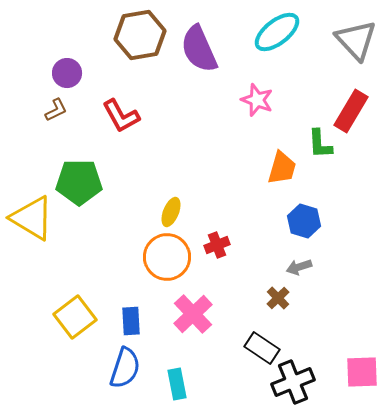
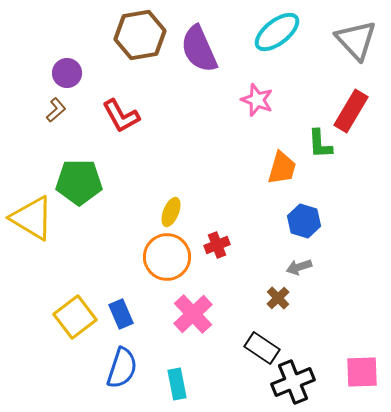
brown L-shape: rotated 15 degrees counterclockwise
blue rectangle: moved 10 px left, 7 px up; rotated 20 degrees counterclockwise
blue semicircle: moved 3 px left
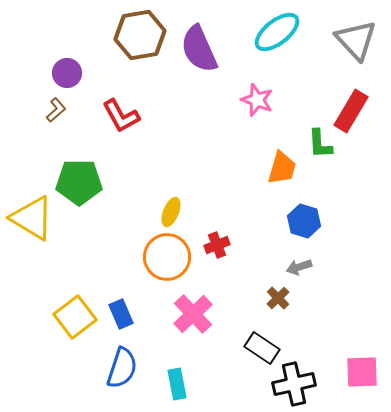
black cross: moved 1 px right, 2 px down; rotated 9 degrees clockwise
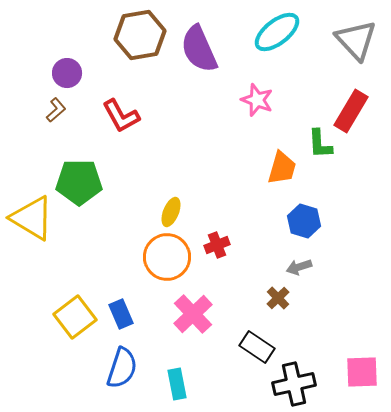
black rectangle: moved 5 px left, 1 px up
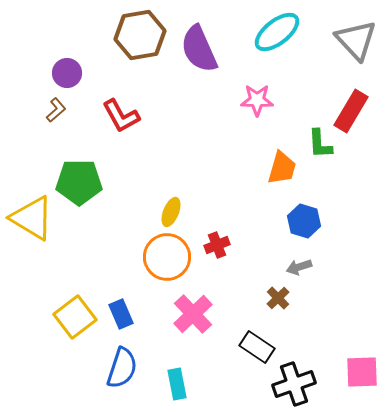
pink star: rotated 20 degrees counterclockwise
black cross: rotated 6 degrees counterclockwise
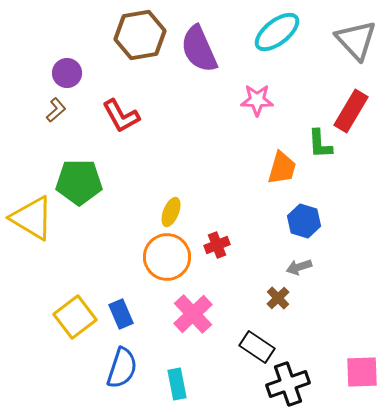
black cross: moved 6 px left
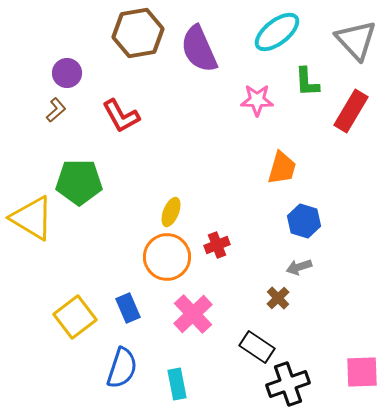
brown hexagon: moved 2 px left, 2 px up
green L-shape: moved 13 px left, 62 px up
blue rectangle: moved 7 px right, 6 px up
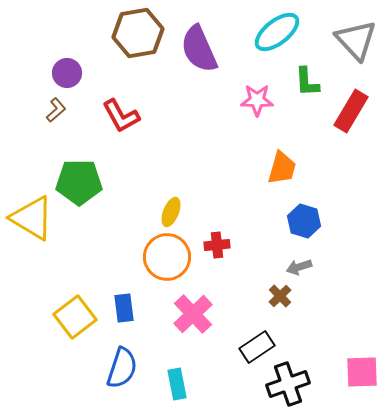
red cross: rotated 15 degrees clockwise
brown cross: moved 2 px right, 2 px up
blue rectangle: moved 4 px left; rotated 16 degrees clockwise
black rectangle: rotated 68 degrees counterclockwise
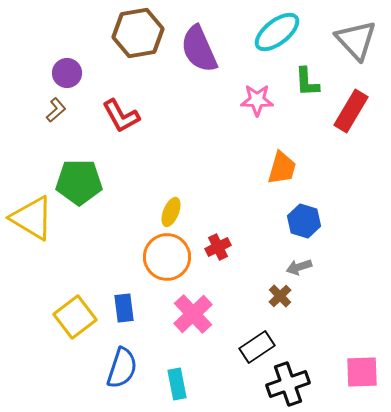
red cross: moved 1 px right, 2 px down; rotated 20 degrees counterclockwise
